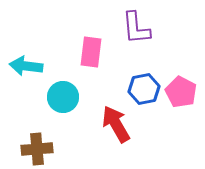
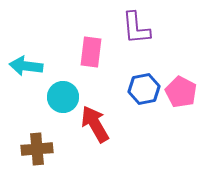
red arrow: moved 21 px left
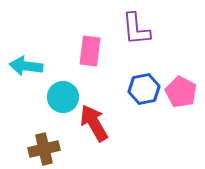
purple L-shape: moved 1 px down
pink rectangle: moved 1 px left, 1 px up
red arrow: moved 1 px left, 1 px up
brown cross: moved 7 px right; rotated 8 degrees counterclockwise
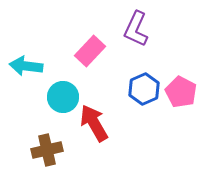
purple L-shape: rotated 30 degrees clockwise
pink rectangle: rotated 36 degrees clockwise
blue hexagon: rotated 12 degrees counterclockwise
brown cross: moved 3 px right, 1 px down
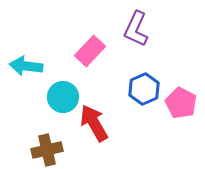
pink pentagon: moved 11 px down
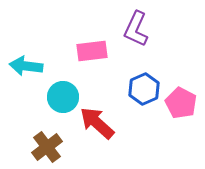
pink rectangle: moved 2 px right; rotated 40 degrees clockwise
red arrow: moved 3 px right; rotated 18 degrees counterclockwise
brown cross: moved 3 px up; rotated 24 degrees counterclockwise
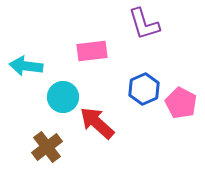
purple L-shape: moved 8 px right, 5 px up; rotated 42 degrees counterclockwise
